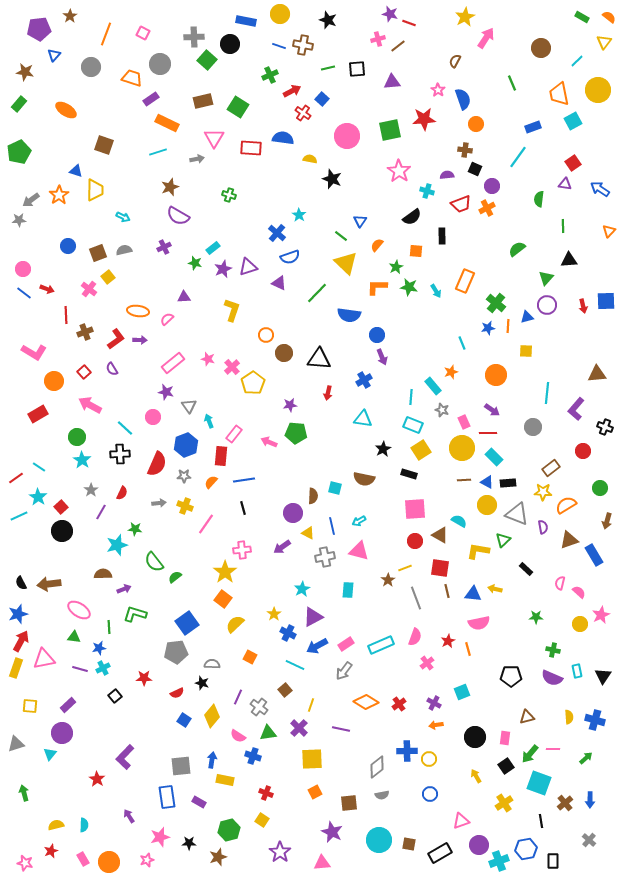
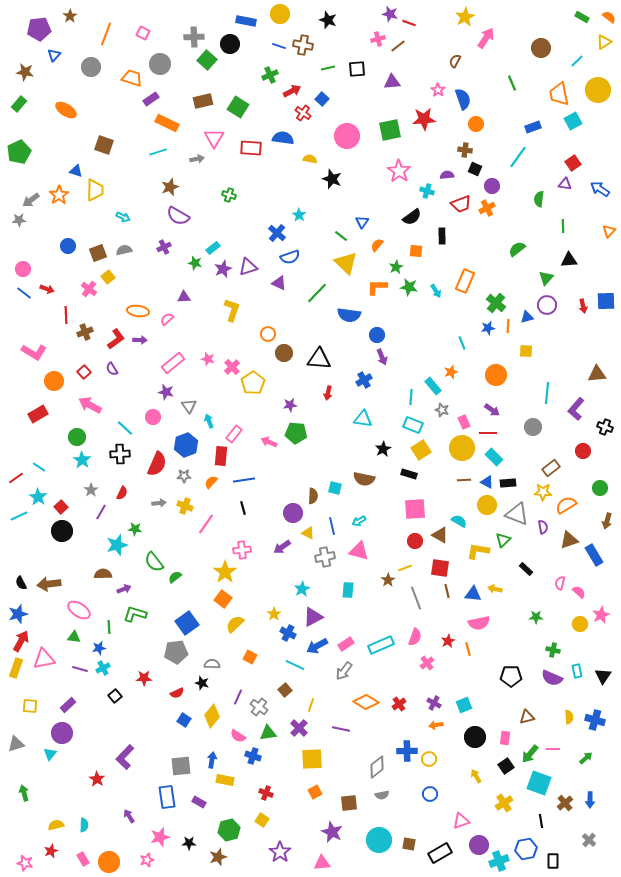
yellow triangle at (604, 42): rotated 21 degrees clockwise
blue triangle at (360, 221): moved 2 px right, 1 px down
orange circle at (266, 335): moved 2 px right, 1 px up
cyan square at (462, 692): moved 2 px right, 13 px down
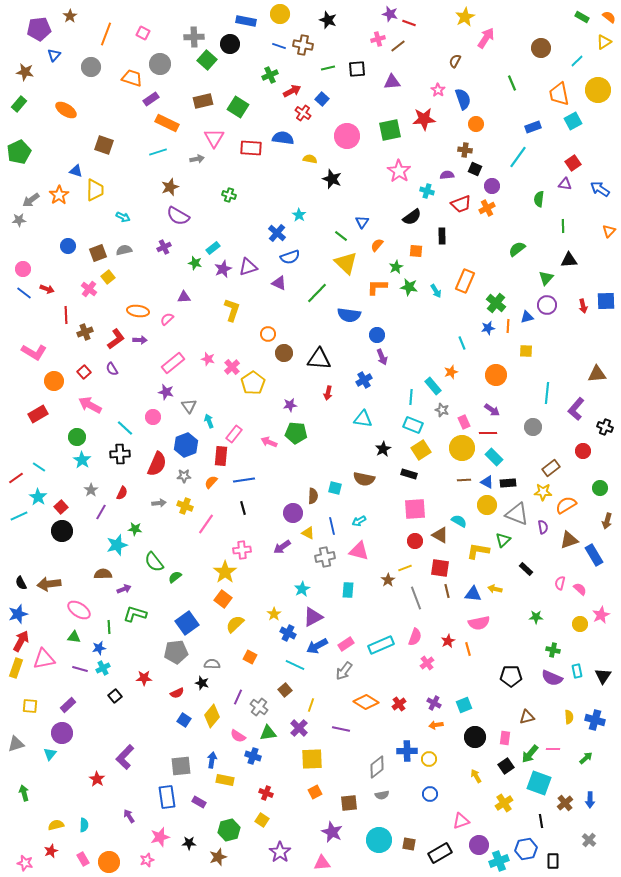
pink semicircle at (579, 592): moved 1 px right, 3 px up
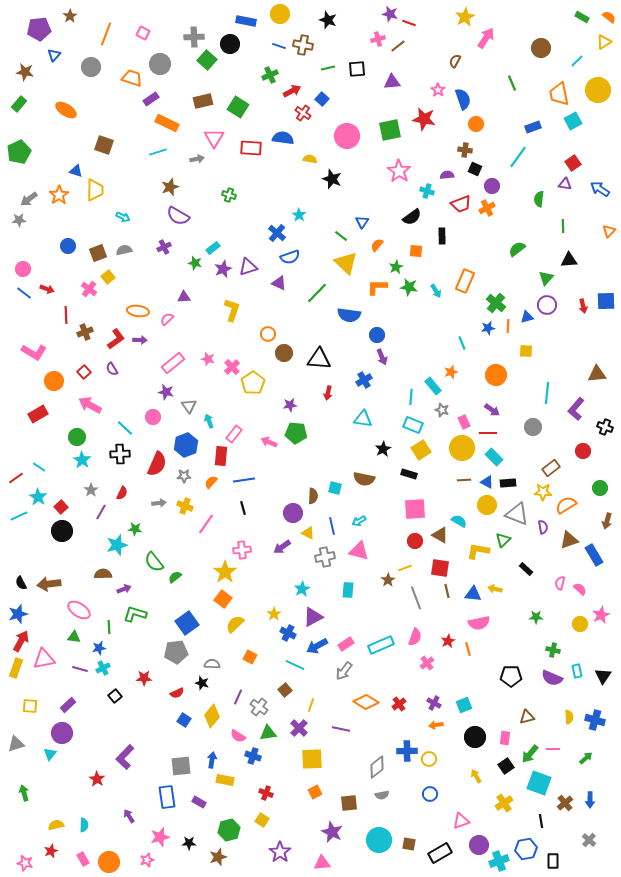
red star at (424, 119): rotated 15 degrees clockwise
gray arrow at (31, 200): moved 2 px left, 1 px up
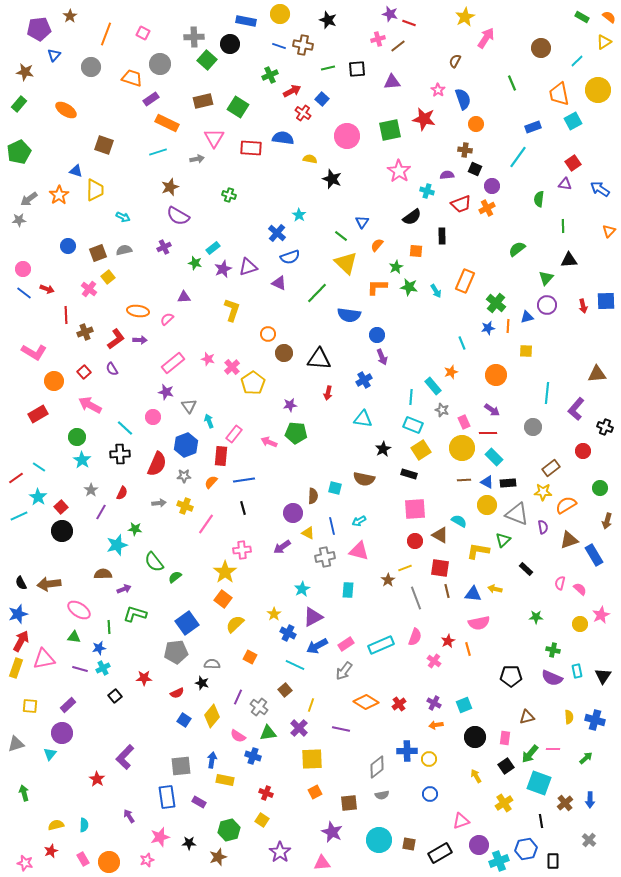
pink cross at (427, 663): moved 7 px right, 2 px up; rotated 16 degrees counterclockwise
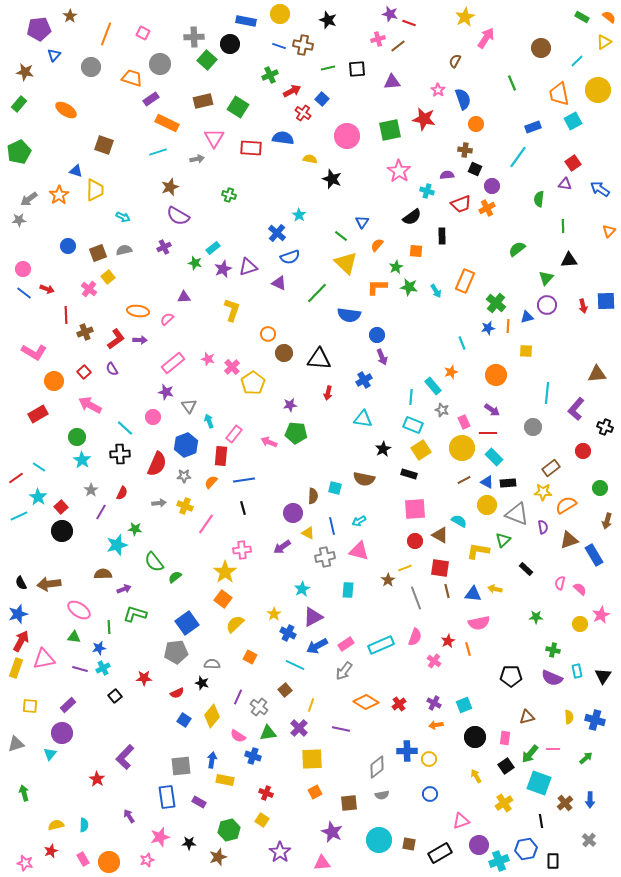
brown line at (464, 480): rotated 24 degrees counterclockwise
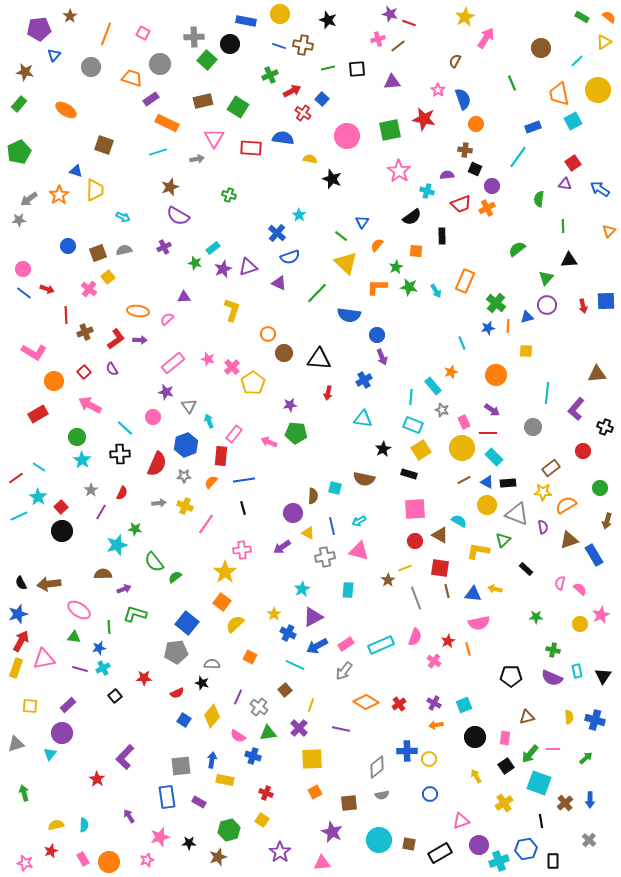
orange square at (223, 599): moved 1 px left, 3 px down
blue square at (187, 623): rotated 15 degrees counterclockwise
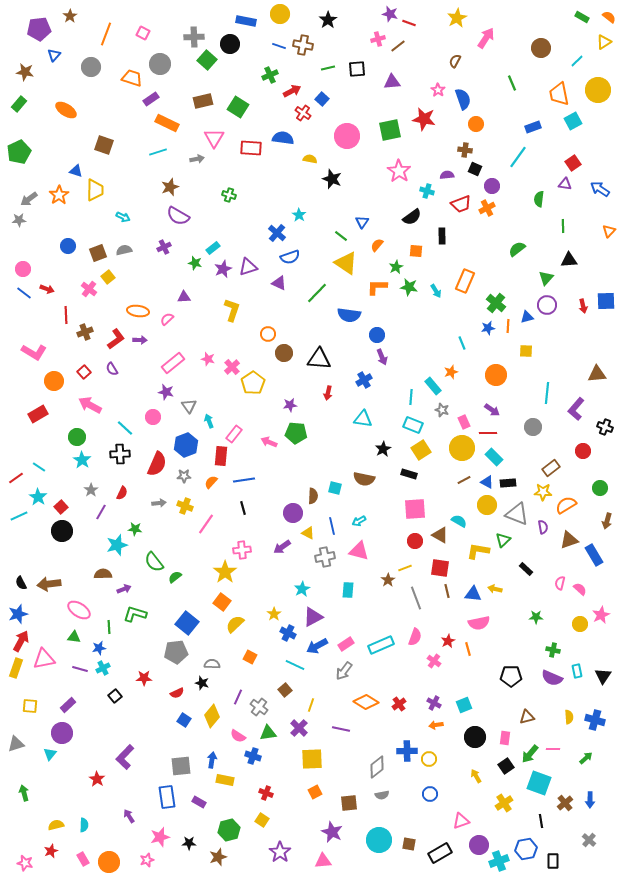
yellow star at (465, 17): moved 8 px left, 1 px down
black star at (328, 20): rotated 18 degrees clockwise
yellow triangle at (346, 263): rotated 10 degrees counterclockwise
pink triangle at (322, 863): moved 1 px right, 2 px up
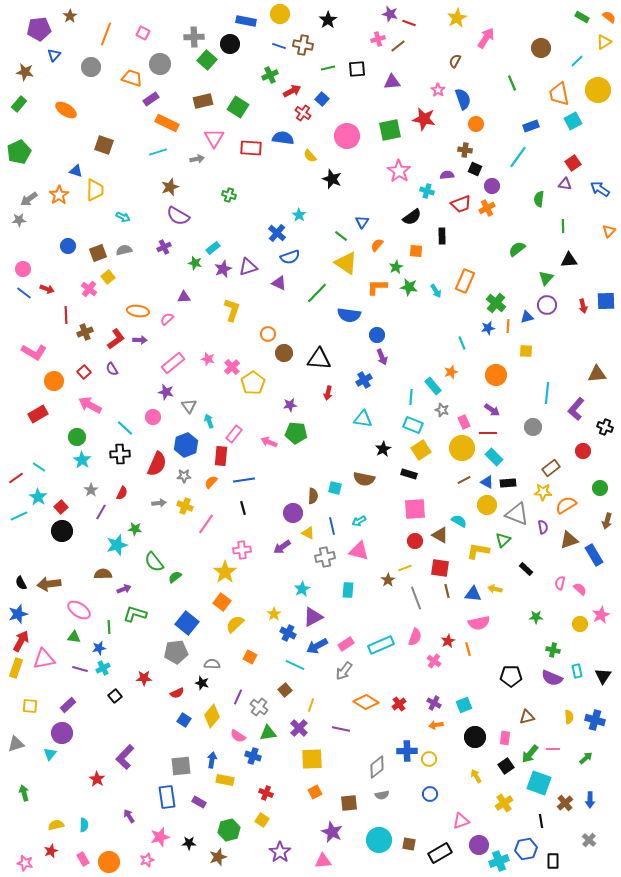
blue rectangle at (533, 127): moved 2 px left, 1 px up
yellow semicircle at (310, 159): moved 3 px up; rotated 144 degrees counterclockwise
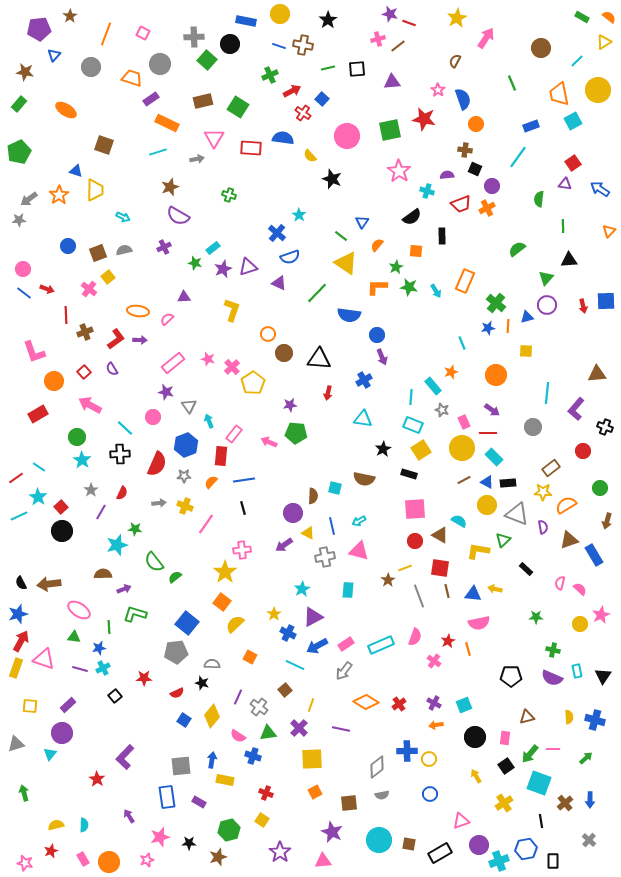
pink L-shape at (34, 352): rotated 40 degrees clockwise
purple arrow at (282, 547): moved 2 px right, 2 px up
gray line at (416, 598): moved 3 px right, 2 px up
pink triangle at (44, 659): rotated 30 degrees clockwise
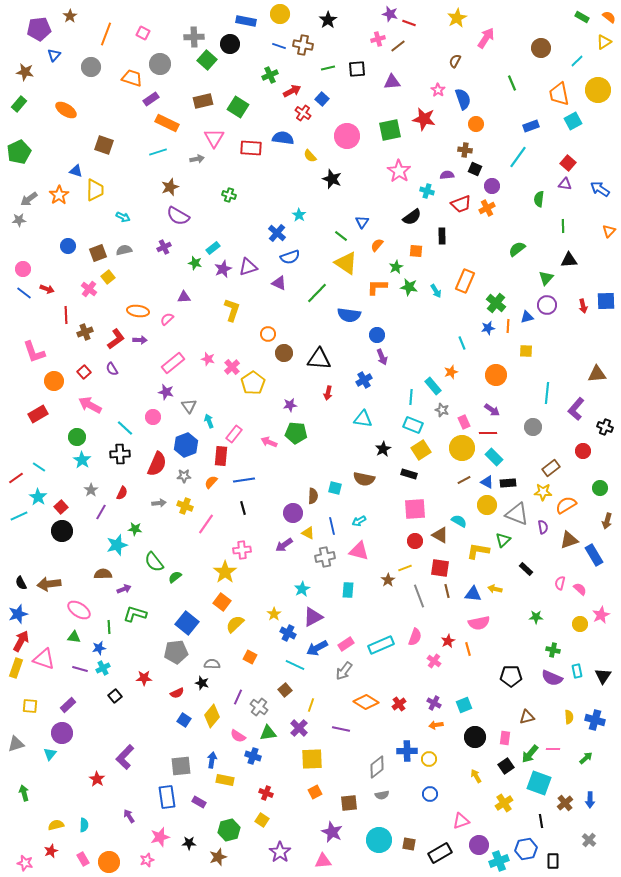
red square at (573, 163): moved 5 px left; rotated 14 degrees counterclockwise
blue arrow at (317, 646): moved 2 px down
